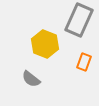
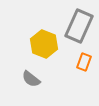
gray rectangle: moved 6 px down
yellow hexagon: moved 1 px left
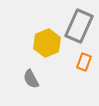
yellow hexagon: moved 3 px right, 1 px up; rotated 16 degrees clockwise
gray semicircle: rotated 24 degrees clockwise
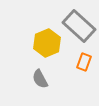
gray rectangle: rotated 72 degrees counterclockwise
gray semicircle: moved 9 px right
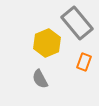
gray rectangle: moved 2 px left, 3 px up; rotated 8 degrees clockwise
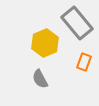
yellow hexagon: moved 2 px left
